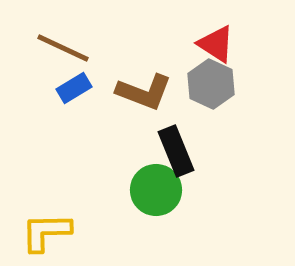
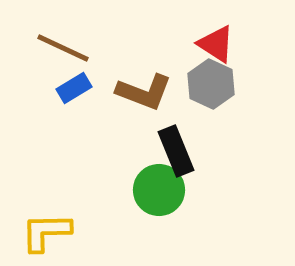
green circle: moved 3 px right
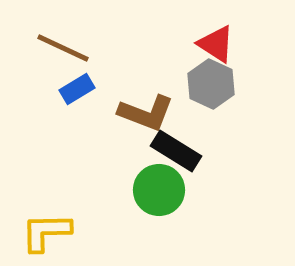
blue rectangle: moved 3 px right, 1 px down
brown L-shape: moved 2 px right, 21 px down
black rectangle: rotated 36 degrees counterclockwise
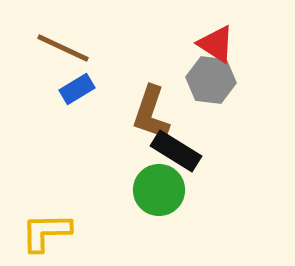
gray hexagon: moved 4 px up; rotated 18 degrees counterclockwise
brown L-shape: moved 5 px right; rotated 88 degrees clockwise
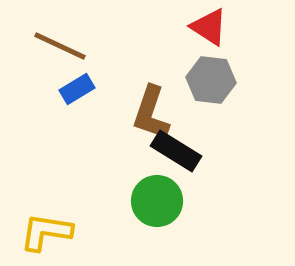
red triangle: moved 7 px left, 17 px up
brown line: moved 3 px left, 2 px up
green circle: moved 2 px left, 11 px down
yellow L-shape: rotated 10 degrees clockwise
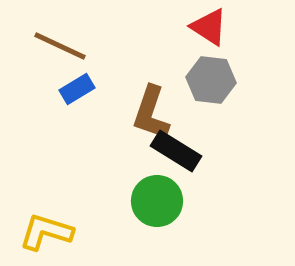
yellow L-shape: rotated 8 degrees clockwise
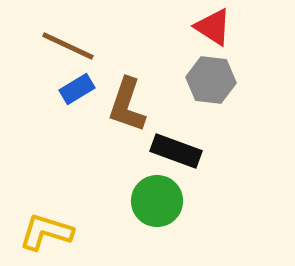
red triangle: moved 4 px right
brown line: moved 8 px right
brown L-shape: moved 24 px left, 8 px up
black rectangle: rotated 12 degrees counterclockwise
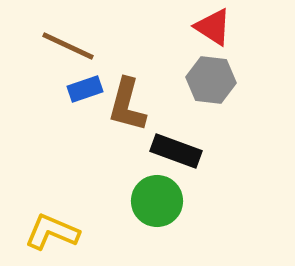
blue rectangle: moved 8 px right; rotated 12 degrees clockwise
brown L-shape: rotated 4 degrees counterclockwise
yellow L-shape: moved 6 px right; rotated 6 degrees clockwise
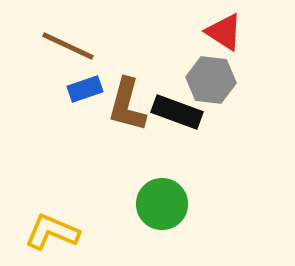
red triangle: moved 11 px right, 5 px down
black rectangle: moved 1 px right, 39 px up
green circle: moved 5 px right, 3 px down
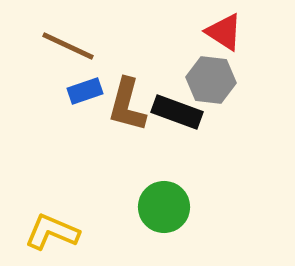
blue rectangle: moved 2 px down
green circle: moved 2 px right, 3 px down
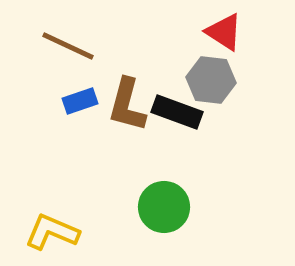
blue rectangle: moved 5 px left, 10 px down
